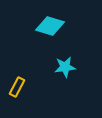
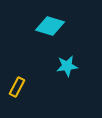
cyan star: moved 2 px right, 1 px up
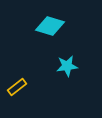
yellow rectangle: rotated 24 degrees clockwise
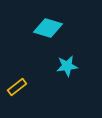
cyan diamond: moved 2 px left, 2 px down
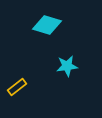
cyan diamond: moved 1 px left, 3 px up
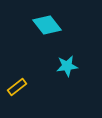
cyan diamond: rotated 36 degrees clockwise
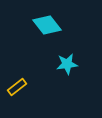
cyan star: moved 2 px up
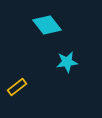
cyan star: moved 2 px up
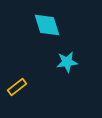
cyan diamond: rotated 20 degrees clockwise
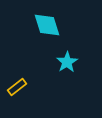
cyan star: rotated 25 degrees counterclockwise
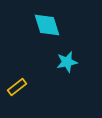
cyan star: rotated 20 degrees clockwise
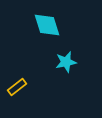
cyan star: moved 1 px left
